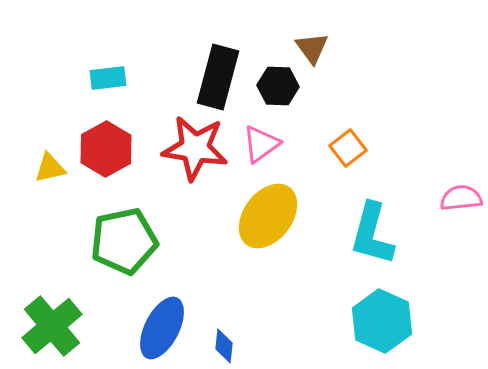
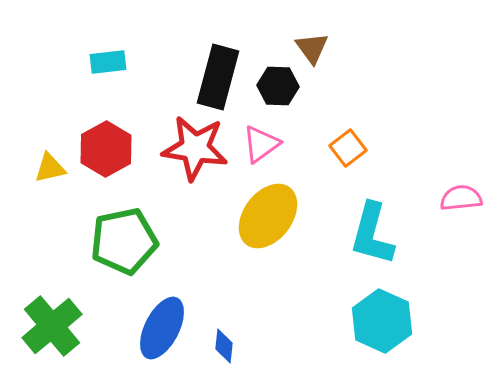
cyan rectangle: moved 16 px up
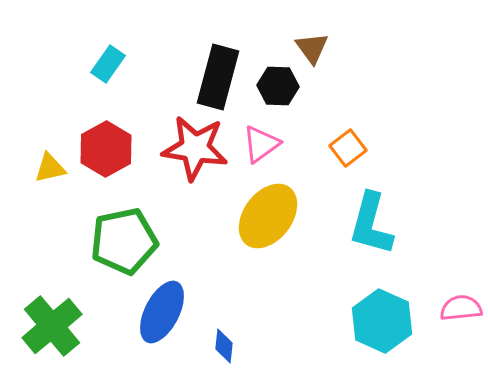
cyan rectangle: moved 2 px down; rotated 48 degrees counterclockwise
pink semicircle: moved 110 px down
cyan L-shape: moved 1 px left, 10 px up
blue ellipse: moved 16 px up
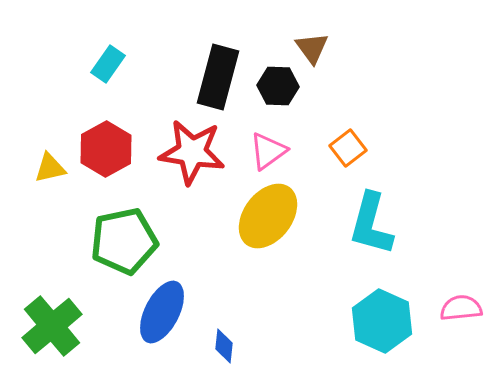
pink triangle: moved 7 px right, 7 px down
red star: moved 3 px left, 4 px down
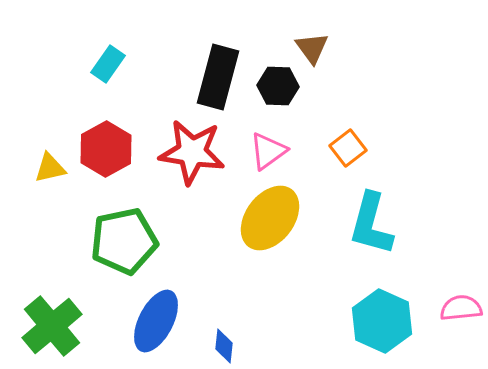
yellow ellipse: moved 2 px right, 2 px down
blue ellipse: moved 6 px left, 9 px down
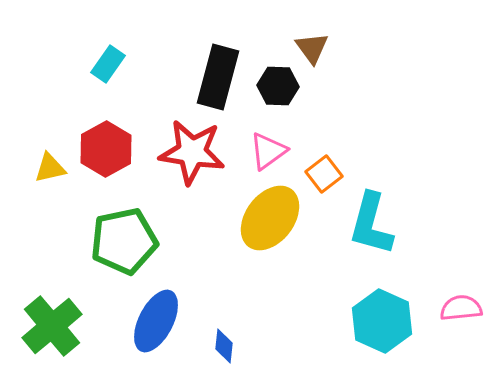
orange square: moved 24 px left, 26 px down
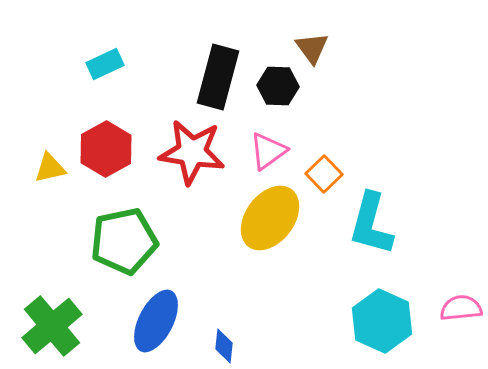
cyan rectangle: moved 3 px left; rotated 30 degrees clockwise
orange square: rotated 6 degrees counterclockwise
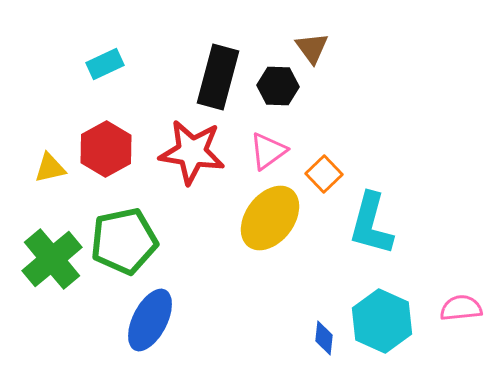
blue ellipse: moved 6 px left, 1 px up
green cross: moved 67 px up
blue diamond: moved 100 px right, 8 px up
